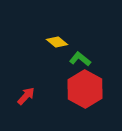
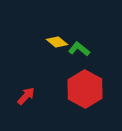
green L-shape: moved 1 px left, 10 px up
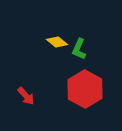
green L-shape: rotated 105 degrees counterclockwise
red arrow: rotated 96 degrees clockwise
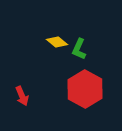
red arrow: moved 4 px left; rotated 18 degrees clockwise
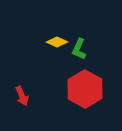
yellow diamond: rotated 15 degrees counterclockwise
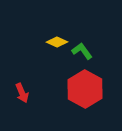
green L-shape: moved 3 px right, 2 px down; rotated 120 degrees clockwise
red arrow: moved 3 px up
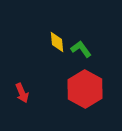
yellow diamond: rotated 60 degrees clockwise
green L-shape: moved 1 px left, 2 px up
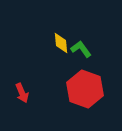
yellow diamond: moved 4 px right, 1 px down
red hexagon: rotated 9 degrees counterclockwise
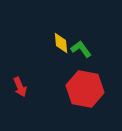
red hexagon: rotated 9 degrees counterclockwise
red arrow: moved 2 px left, 6 px up
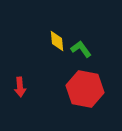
yellow diamond: moved 4 px left, 2 px up
red arrow: rotated 18 degrees clockwise
